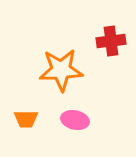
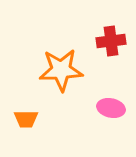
pink ellipse: moved 36 px right, 12 px up
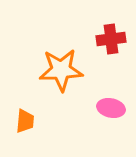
red cross: moved 2 px up
orange trapezoid: moved 1 px left, 2 px down; rotated 85 degrees counterclockwise
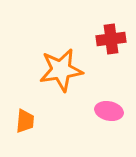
orange star: rotated 6 degrees counterclockwise
pink ellipse: moved 2 px left, 3 px down
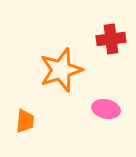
orange star: rotated 9 degrees counterclockwise
pink ellipse: moved 3 px left, 2 px up
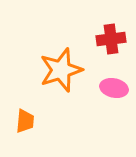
pink ellipse: moved 8 px right, 21 px up
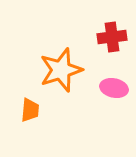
red cross: moved 1 px right, 2 px up
orange trapezoid: moved 5 px right, 11 px up
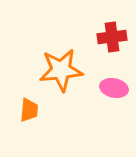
orange star: rotated 12 degrees clockwise
orange trapezoid: moved 1 px left
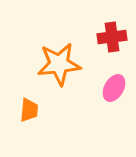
orange star: moved 2 px left, 6 px up
pink ellipse: rotated 72 degrees counterclockwise
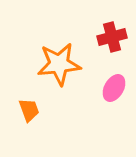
red cross: rotated 8 degrees counterclockwise
orange trapezoid: rotated 25 degrees counterclockwise
